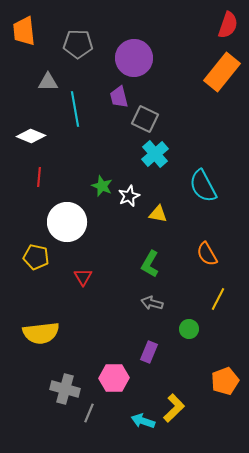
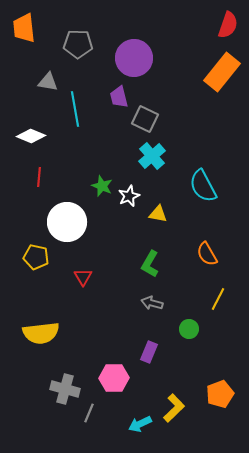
orange trapezoid: moved 3 px up
gray triangle: rotated 10 degrees clockwise
cyan cross: moved 3 px left, 2 px down
orange pentagon: moved 5 px left, 13 px down
cyan arrow: moved 3 px left, 3 px down; rotated 45 degrees counterclockwise
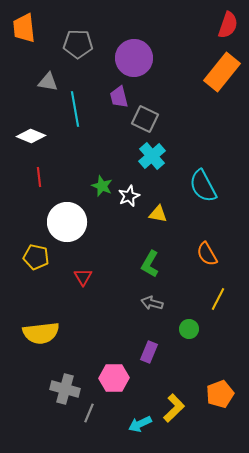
red line: rotated 12 degrees counterclockwise
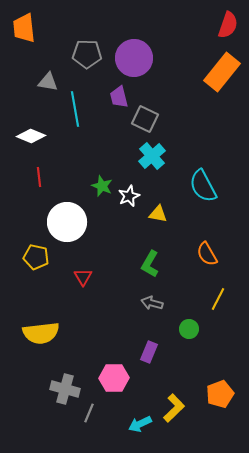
gray pentagon: moved 9 px right, 10 px down
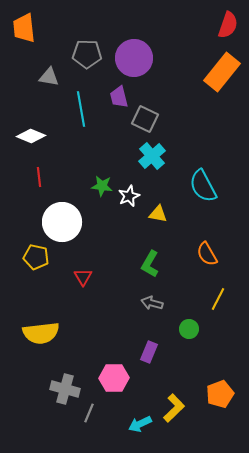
gray triangle: moved 1 px right, 5 px up
cyan line: moved 6 px right
green star: rotated 15 degrees counterclockwise
white circle: moved 5 px left
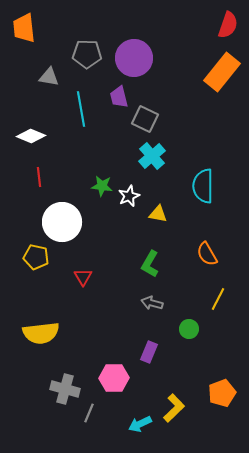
cyan semicircle: rotated 28 degrees clockwise
orange pentagon: moved 2 px right, 1 px up
